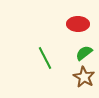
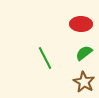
red ellipse: moved 3 px right
brown star: moved 5 px down
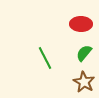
green semicircle: rotated 12 degrees counterclockwise
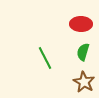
green semicircle: moved 1 px left, 1 px up; rotated 24 degrees counterclockwise
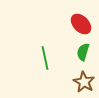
red ellipse: rotated 45 degrees clockwise
green line: rotated 15 degrees clockwise
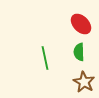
green semicircle: moved 4 px left; rotated 18 degrees counterclockwise
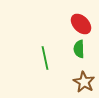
green semicircle: moved 3 px up
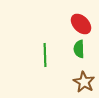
green line: moved 3 px up; rotated 10 degrees clockwise
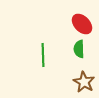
red ellipse: moved 1 px right
green line: moved 2 px left
